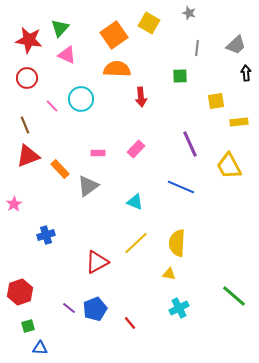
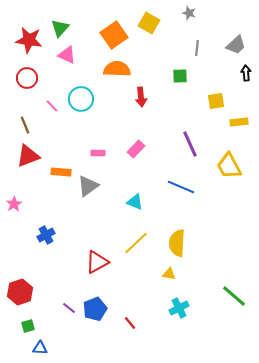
orange rectangle at (60, 169): moved 1 px right, 3 px down; rotated 42 degrees counterclockwise
blue cross at (46, 235): rotated 12 degrees counterclockwise
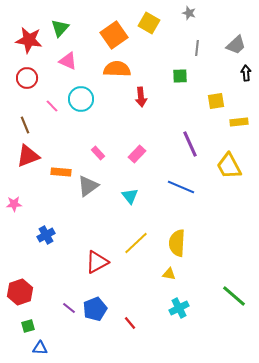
pink triangle at (67, 55): moved 1 px right, 6 px down
pink rectangle at (136, 149): moved 1 px right, 5 px down
pink rectangle at (98, 153): rotated 48 degrees clockwise
cyan triangle at (135, 202): moved 5 px left, 6 px up; rotated 30 degrees clockwise
pink star at (14, 204): rotated 28 degrees clockwise
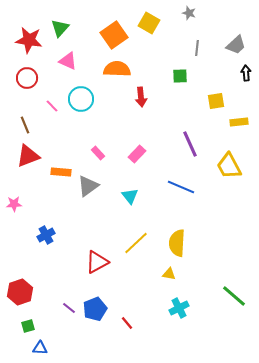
red line at (130, 323): moved 3 px left
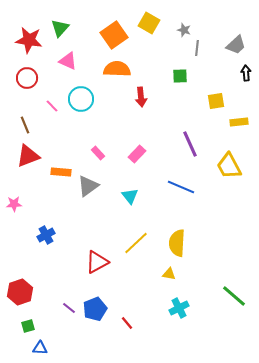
gray star at (189, 13): moved 5 px left, 17 px down
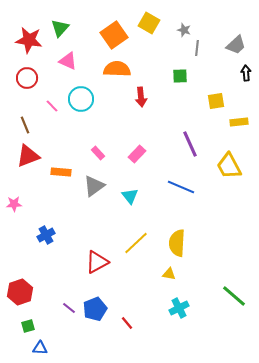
gray triangle at (88, 186): moved 6 px right
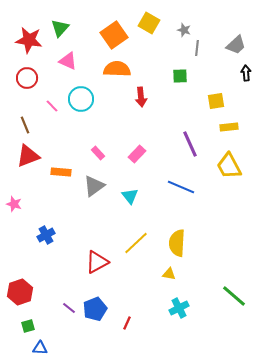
yellow rectangle at (239, 122): moved 10 px left, 5 px down
pink star at (14, 204): rotated 21 degrees clockwise
red line at (127, 323): rotated 64 degrees clockwise
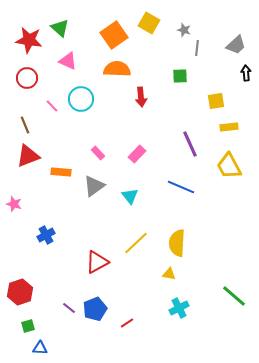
green triangle at (60, 28): rotated 30 degrees counterclockwise
red line at (127, 323): rotated 32 degrees clockwise
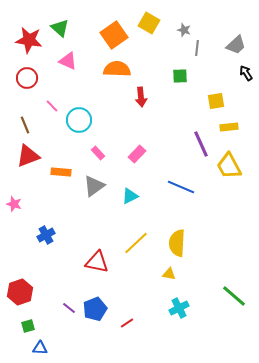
black arrow at (246, 73): rotated 28 degrees counterclockwise
cyan circle at (81, 99): moved 2 px left, 21 px down
purple line at (190, 144): moved 11 px right
cyan triangle at (130, 196): rotated 42 degrees clockwise
red triangle at (97, 262): rotated 40 degrees clockwise
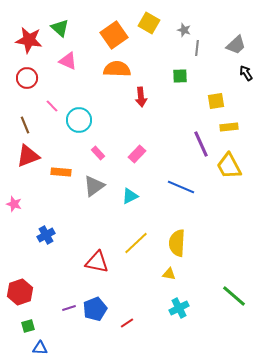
purple line at (69, 308): rotated 56 degrees counterclockwise
